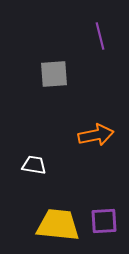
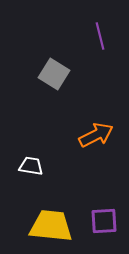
gray square: rotated 36 degrees clockwise
orange arrow: rotated 16 degrees counterclockwise
white trapezoid: moved 3 px left, 1 px down
yellow trapezoid: moved 7 px left, 1 px down
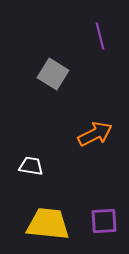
gray square: moved 1 px left
orange arrow: moved 1 px left, 1 px up
yellow trapezoid: moved 3 px left, 2 px up
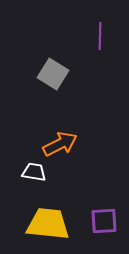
purple line: rotated 16 degrees clockwise
orange arrow: moved 35 px left, 10 px down
white trapezoid: moved 3 px right, 6 px down
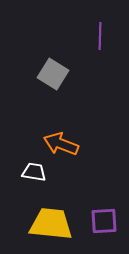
orange arrow: moved 1 px right; rotated 132 degrees counterclockwise
yellow trapezoid: moved 3 px right
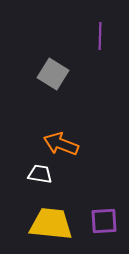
white trapezoid: moved 6 px right, 2 px down
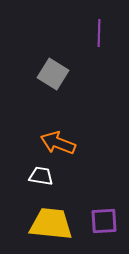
purple line: moved 1 px left, 3 px up
orange arrow: moved 3 px left, 1 px up
white trapezoid: moved 1 px right, 2 px down
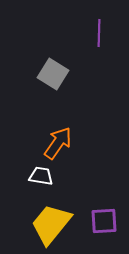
orange arrow: rotated 104 degrees clockwise
yellow trapezoid: rotated 57 degrees counterclockwise
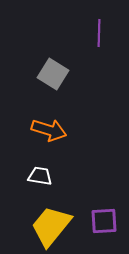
orange arrow: moved 9 px left, 13 px up; rotated 72 degrees clockwise
white trapezoid: moved 1 px left
yellow trapezoid: moved 2 px down
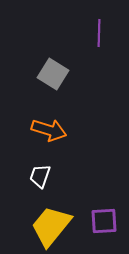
white trapezoid: rotated 80 degrees counterclockwise
